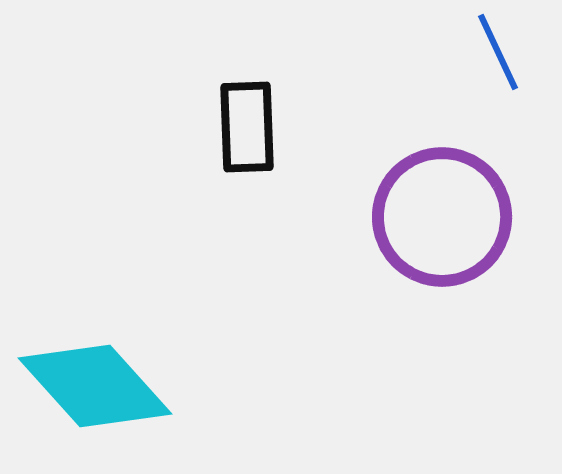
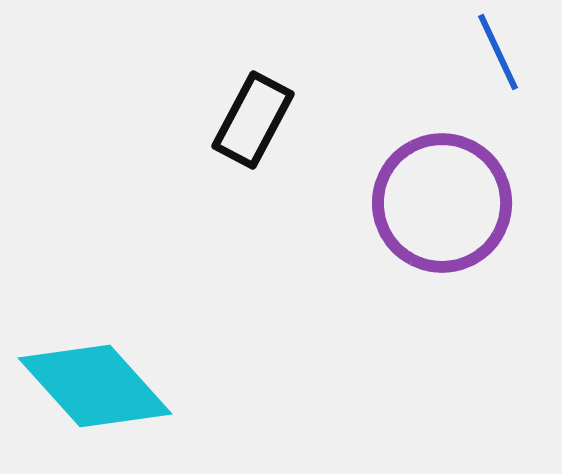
black rectangle: moved 6 px right, 7 px up; rotated 30 degrees clockwise
purple circle: moved 14 px up
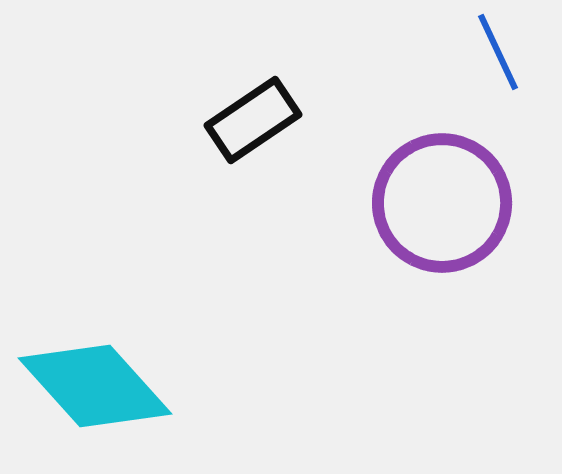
black rectangle: rotated 28 degrees clockwise
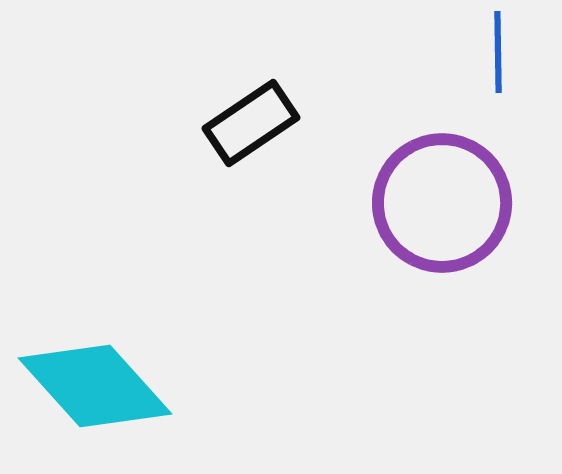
blue line: rotated 24 degrees clockwise
black rectangle: moved 2 px left, 3 px down
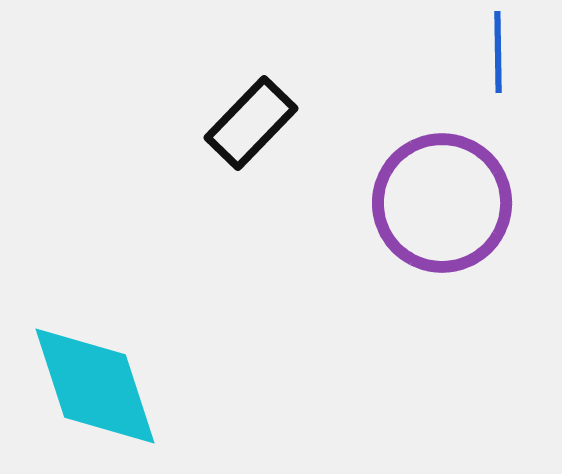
black rectangle: rotated 12 degrees counterclockwise
cyan diamond: rotated 24 degrees clockwise
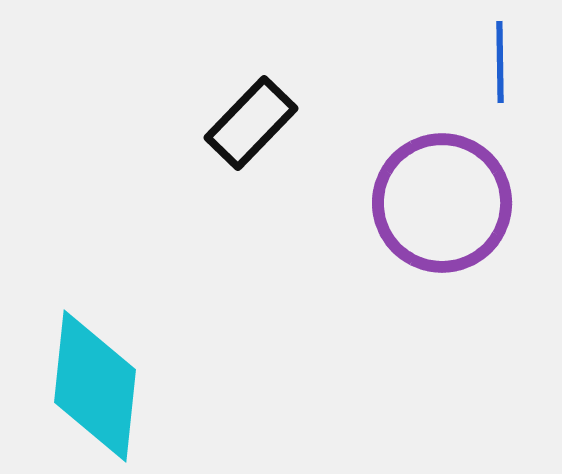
blue line: moved 2 px right, 10 px down
cyan diamond: rotated 24 degrees clockwise
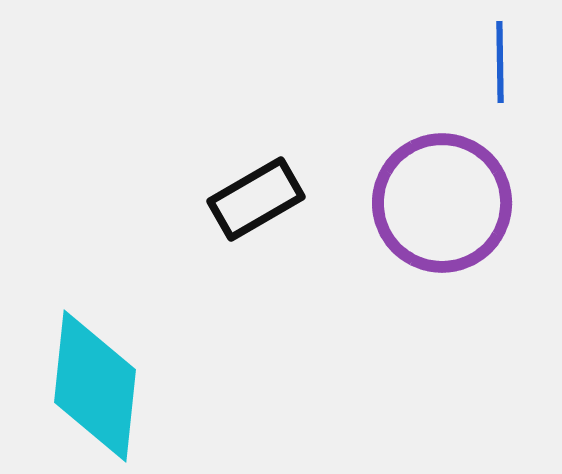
black rectangle: moved 5 px right, 76 px down; rotated 16 degrees clockwise
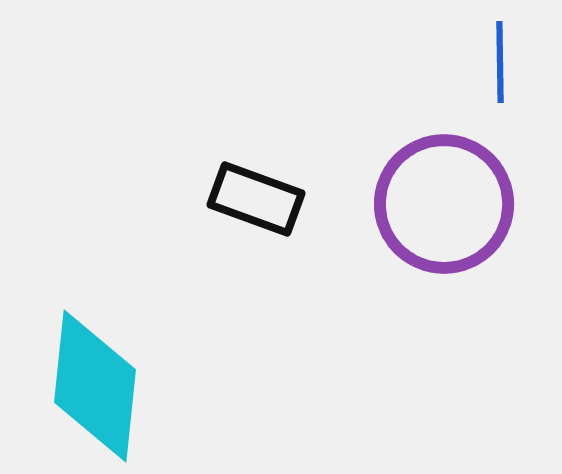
black rectangle: rotated 50 degrees clockwise
purple circle: moved 2 px right, 1 px down
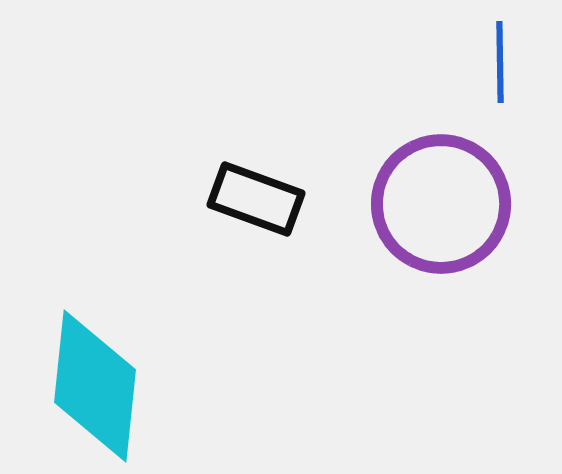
purple circle: moved 3 px left
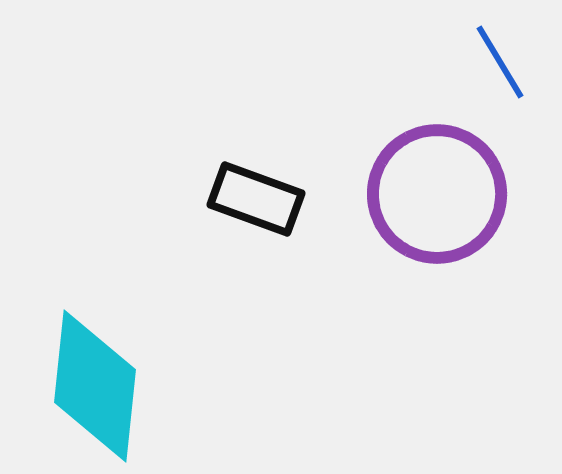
blue line: rotated 30 degrees counterclockwise
purple circle: moved 4 px left, 10 px up
